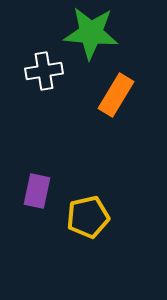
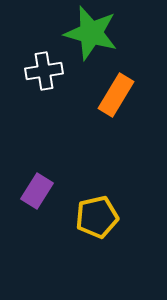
green star: rotated 10 degrees clockwise
purple rectangle: rotated 20 degrees clockwise
yellow pentagon: moved 9 px right
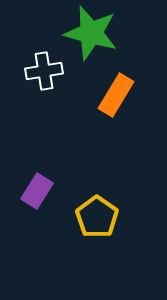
yellow pentagon: rotated 24 degrees counterclockwise
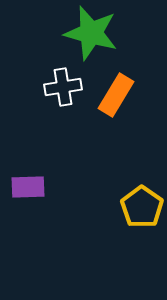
white cross: moved 19 px right, 16 px down
purple rectangle: moved 9 px left, 4 px up; rotated 56 degrees clockwise
yellow pentagon: moved 45 px right, 10 px up
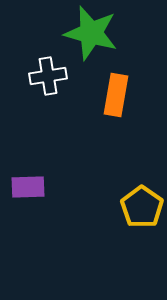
white cross: moved 15 px left, 11 px up
orange rectangle: rotated 21 degrees counterclockwise
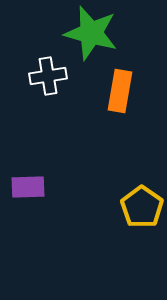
orange rectangle: moved 4 px right, 4 px up
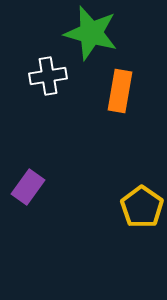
purple rectangle: rotated 52 degrees counterclockwise
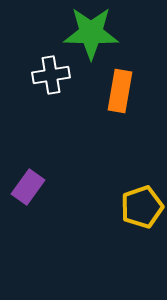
green star: rotated 14 degrees counterclockwise
white cross: moved 3 px right, 1 px up
yellow pentagon: rotated 18 degrees clockwise
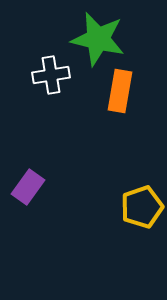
green star: moved 7 px right, 6 px down; rotated 12 degrees clockwise
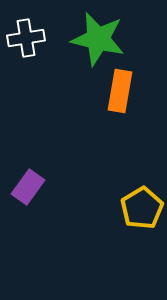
white cross: moved 25 px left, 37 px up
yellow pentagon: moved 1 px down; rotated 12 degrees counterclockwise
